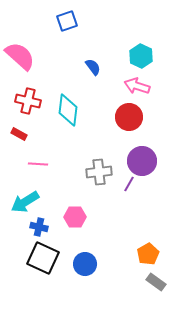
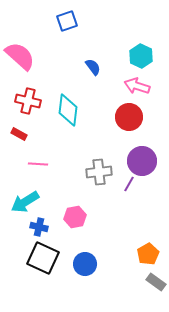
pink hexagon: rotated 10 degrees counterclockwise
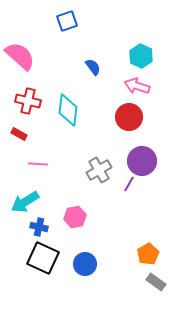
gray cross: moved 2 px up; rotated 25 degrees counterclockwise
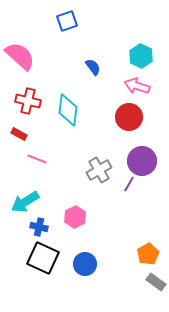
pink line: moved 1 px left, 5 px up; rotated 18 degrees clockwise
pink hexagon: rotated 15 degrees counterclockwise
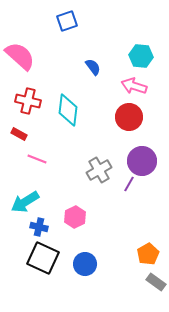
cyan hexagon: rotated 20 degrees counterclockwise
pink arrow: moved 3 px left
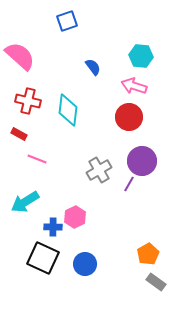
blue cross: moved 14 px right; rotated 12 degrees counterclockwise
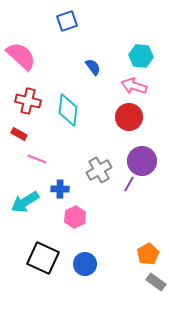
pink semicircle: moved 1 px right
blue cross: moved 7 px right, 38 px up
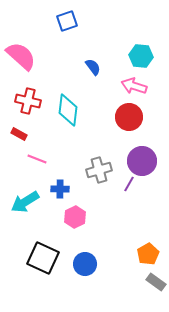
gray cross: rotated 15 degrees clockwise
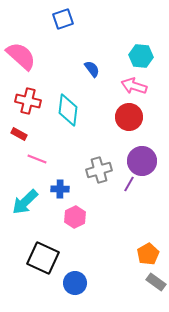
blue square: moved 4 px left, 2 px up
blue semicircle: moved 1 px left, 2 px down
cyan arrow: rotated 12 degrees counterclockwise
blue circle: moved 10 px left, 19 px down
